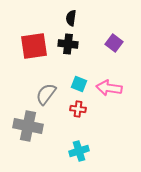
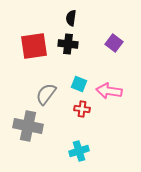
pink arrow: moved 3 px down
red cross: moved 4 px right
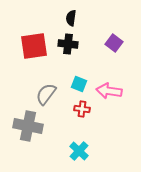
cyan cross: rotated 30 degrees counterclockwise
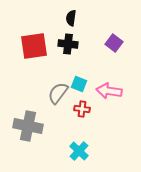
gray semicircle: moved 12 px right, 1 px up
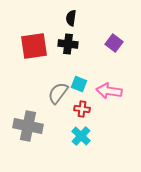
cyan cross: moved 2 px right, 15 px up
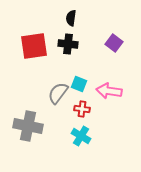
cyan cross: rotated 12 degrees counterclockwise
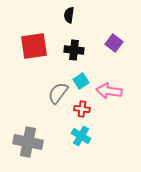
black semicircle: moved 2 px left, 3 px up
black cross: moved 6 px right, 6 px down
cyan square: moved 2 px right, 3 px up; rotated 35 degrees clockwise
gray cross: moved 16 px down
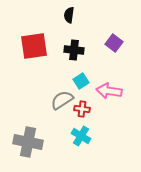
gray semicircle: moved 4 px right, 7 px down; rotated 20 degrees clockwise
